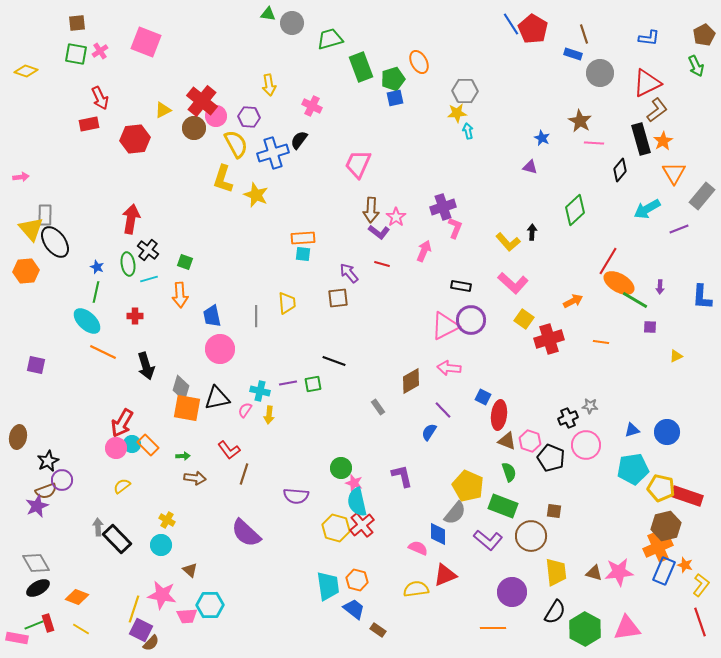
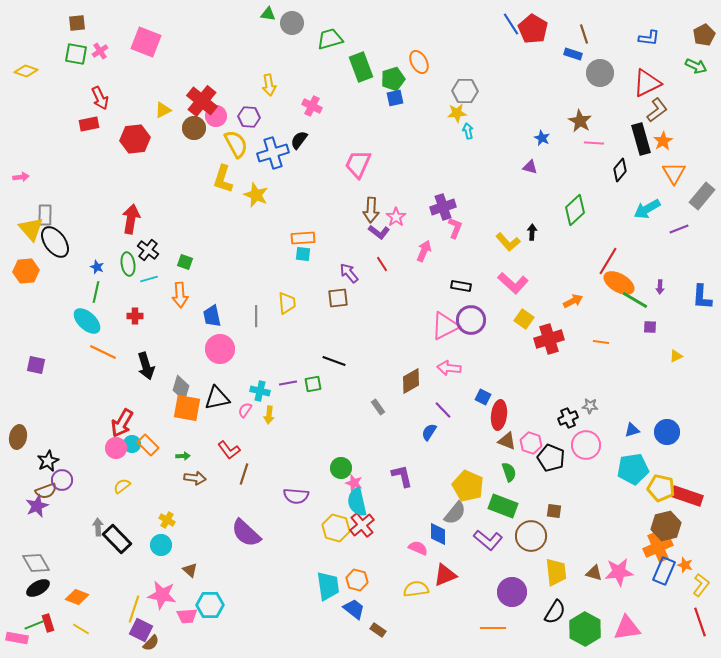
green arrow at (696, 66): rotated 40 degrees counterclockwise
red line at (382, 264): rotated 42 degrees clockwise
pink hexagon at (530, 441): moved 1 px right, 2 px down
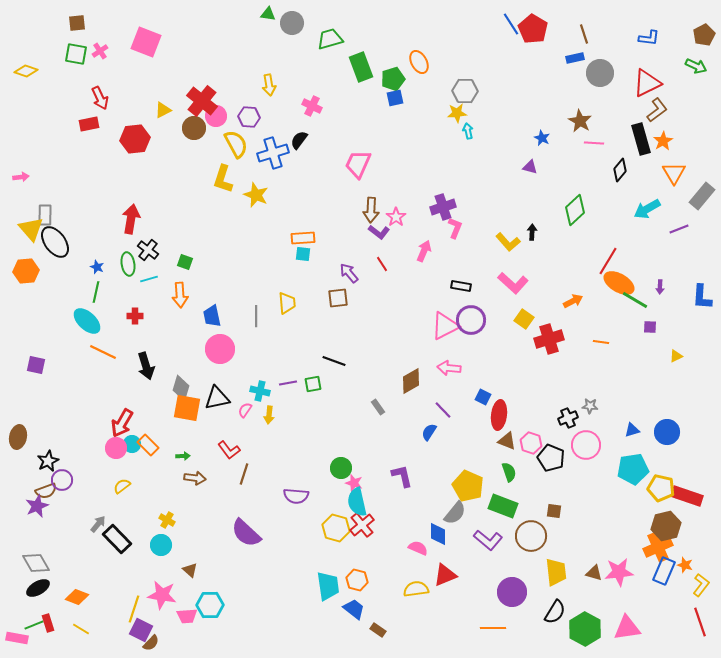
blue rectangle at (573, 54): moved 2 px right, 4 px down; rotated 30 degrees counterclockwise
gray arrow at (98, 527): moved 3 px up; rotated 42 degrees clockwise
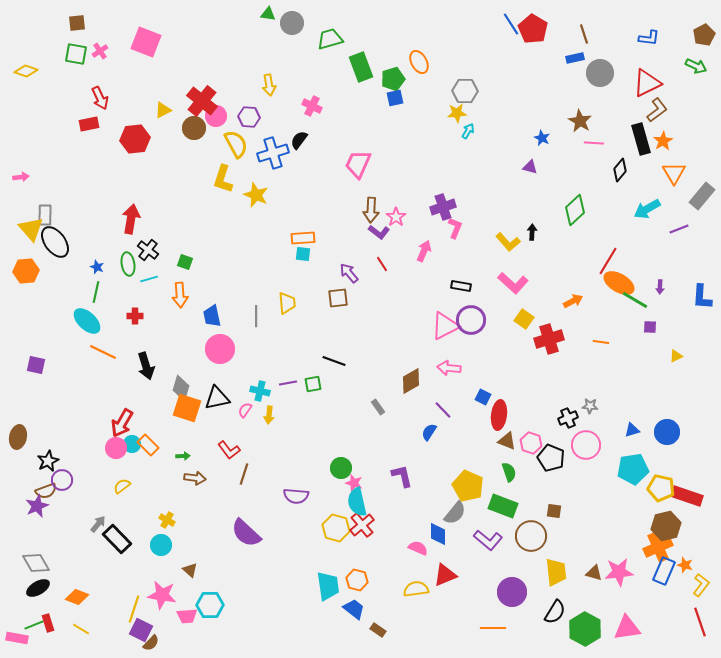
cyan arrow at (468, 131): rotated 42 degrees clockwise
orange square at (187, 408): rotated 8 degrees clockwise
